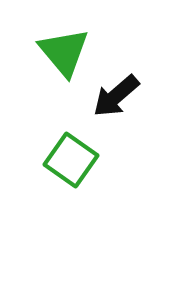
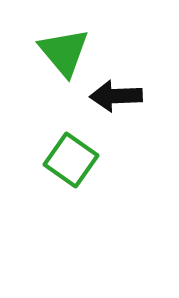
black arrow: rotated 39 degrees clockwise
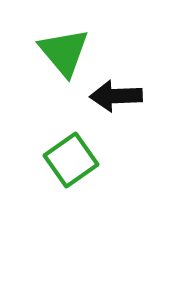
green square: rotated 20 degrees clockwise
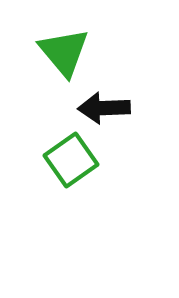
black arrow: moved 12 px left, 12 px down
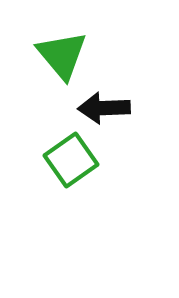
green triangle: moved 2 px left, 3 px down
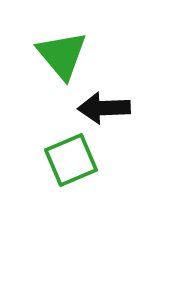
green square: rotated 12 degrees clockwise
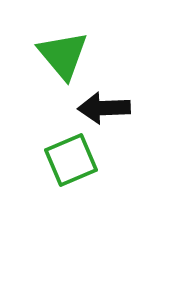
green triangle: moved 1 px right
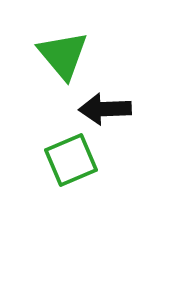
black arrow: moved 1 px right, 1 px down
